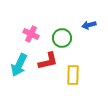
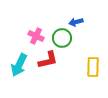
blue arrow: moved 13 px left, 3 px up
pink cross: moved 5 px right, 2 px down
red L-shape: moved 1 px up
yellow rectangle: moved 20 px right, 8 px up
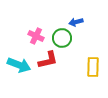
cyan arrow: rotated 95 degrees counterclockwise
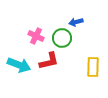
red L-shape: moved 1 px right, 1 px down
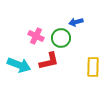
green circle: moved 1 px left
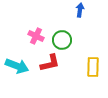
blue arrow: moved 4 px right, 12 px up; rotated 112 degrees clockwise
green circle: moved 1 px right, 2 px down
red L-shape: moved 1 px right, 2 px down
cyan arrow: moved 2 px left, 1 px down
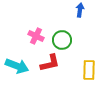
yellow rectangle: moved 4 px left, 3 px down
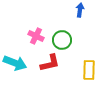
cyan arrow: moved 2 px left, 3 px up
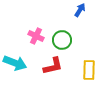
blue arrow: rotated 24 degrees clockwise
red L-shape: moved 3 px right, 3 px down
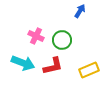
blue arrow: moved 1 px down
cyan arrow: moved 8 px right
yellow rectangle: rotated 66 degrees clockwise
